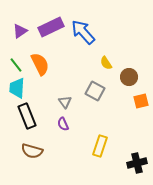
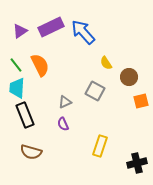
orange semicircle: moved 1 px down
gray triangle: rotated 40 degrees clockwise
black rectangle: moved 2 px left, 1 px up
brown semicircle: moved 1 px left, 1 px down
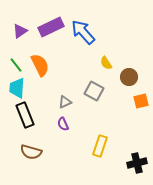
gray square: moved 1 px left
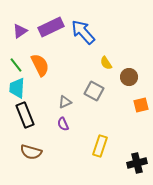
orange square: moved 4 px down
